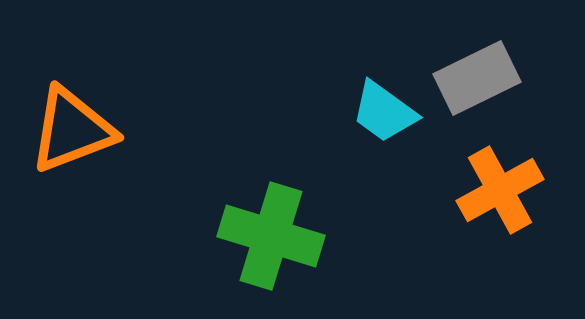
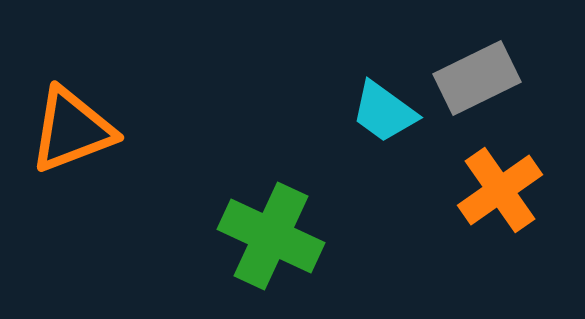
orange cross: rotated 6 degrees counterclockwise
green cross: rotated 8 degrees clockwise
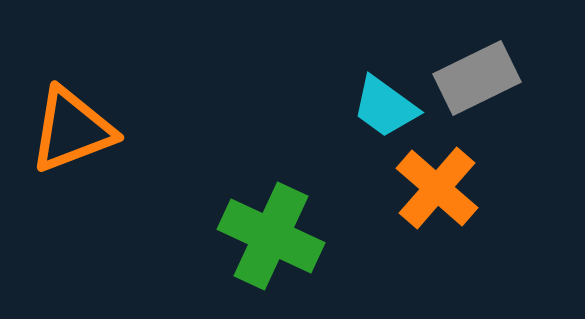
cyan trapezoid: moved 1 px right, 5 px up
orange cross: moved 63 px left, 2 px up; rotated 14 degrees counterclockwise
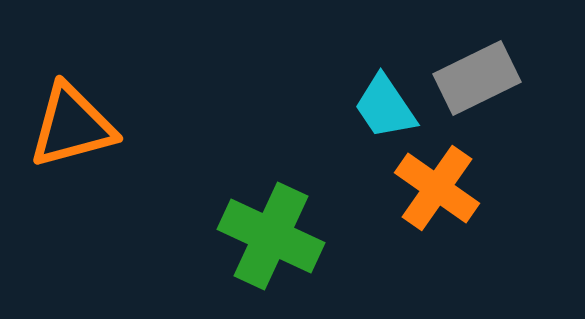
cyan trapezoid: rotated 20 degrees clockwise
orange triangle: moved 4 px up; rotated 6 degrees clockwise
orange cross: rotated 6 degrees counterclockwise
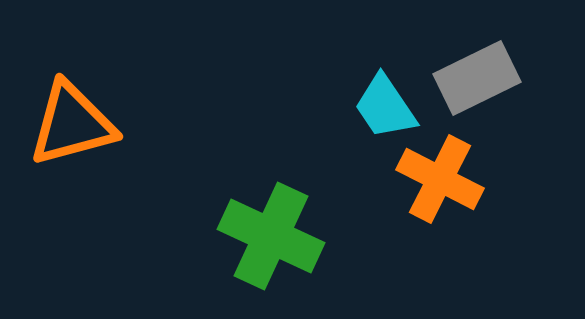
orange triangle: moved 2 px up
orange cross: moved 3 px right, 9 px up; rotated 8 degrees counterclockwise
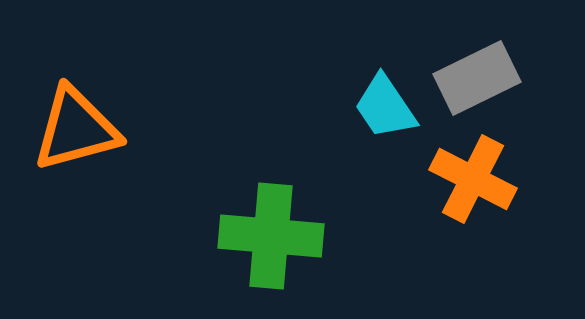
orange triangle: moved 4 px right, 5 px down
orange cross: moved 33 px right
green cross: rotated 20 degrees counterclockwise
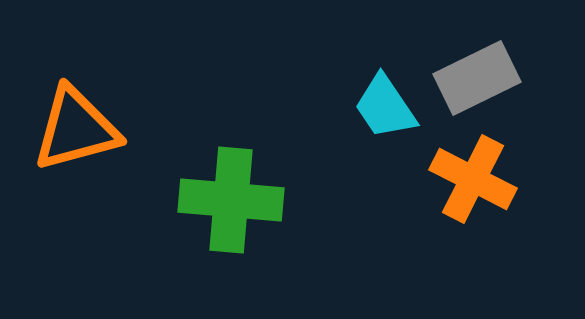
green cross: moved 40 px left, 36 px up
